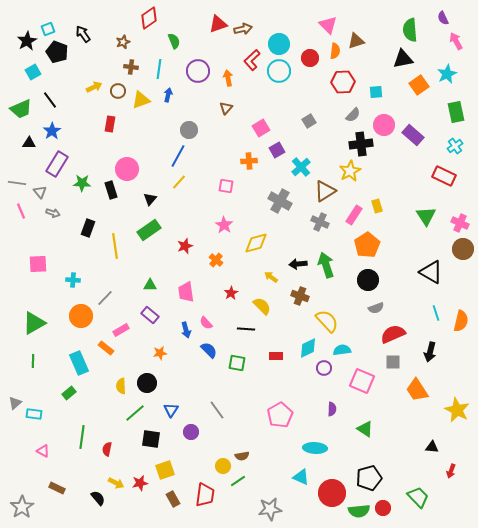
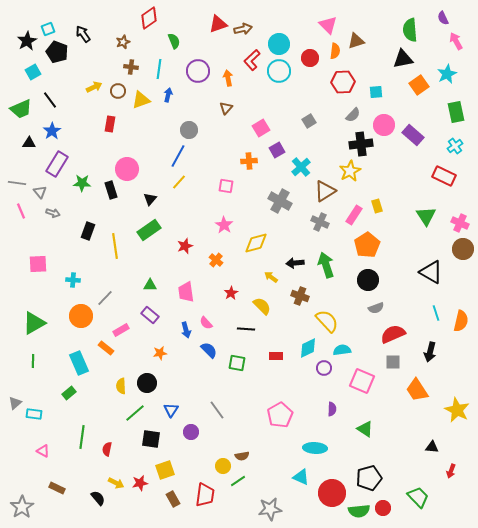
black rectangle at (88, 228): moved 3 px down
black arrow at (298, 264): moved 3 px left, 1 px up
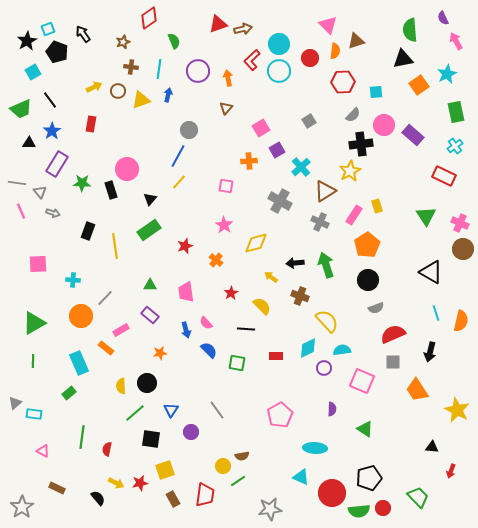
red rectangle at (110, 124): moved 19 px left
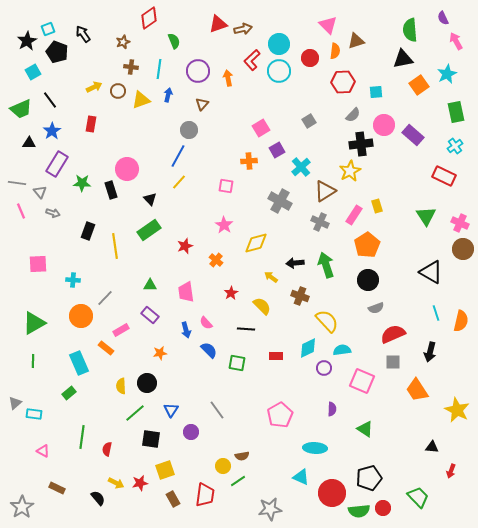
brown triangle at (226, 108): moved 24 px left, 4 px up
black triangle at (150, 199): rotated 24 degrees counterclockwise
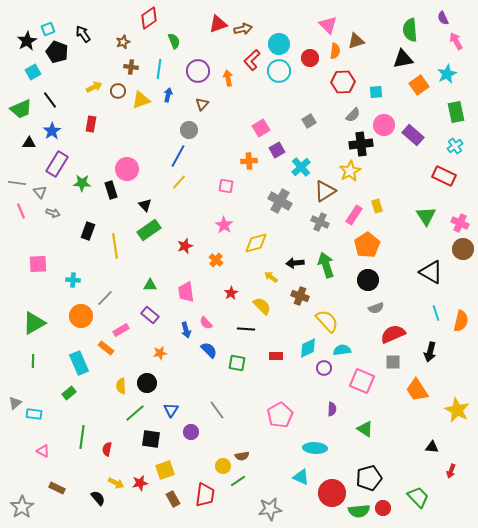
black triangle at (150, 199): moved 5 px left, 6 px down
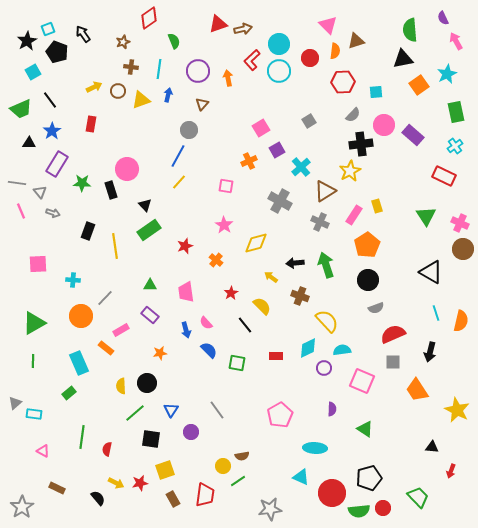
orange cross at (249, 161): rotated 21 degrees counterclockwise
black line at (246, 329): moved 1 px left, 4 px up; rotated 48 degrees clockwise
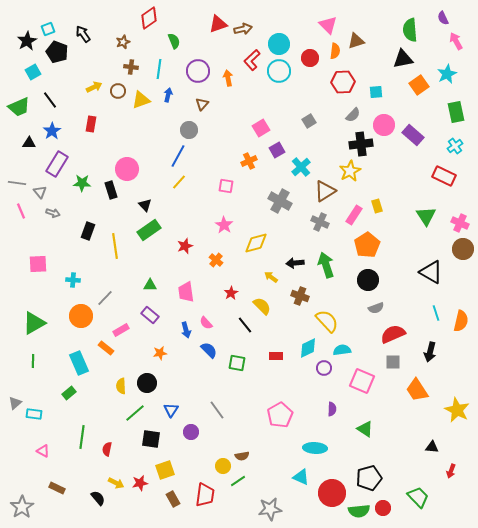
green trapezoid at (21, 109): moved 2 px left, 2 px up
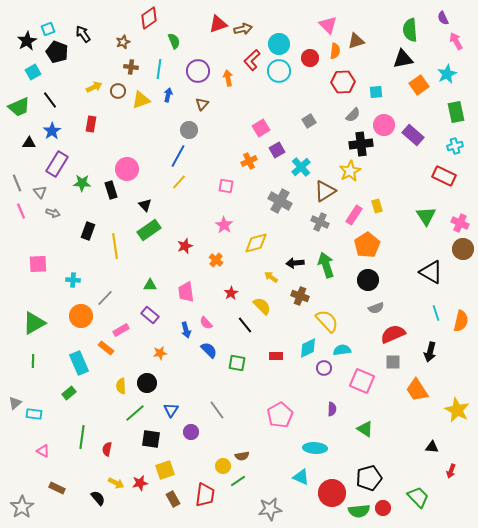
cyan cross at (455, 146): rotated 21 degrees clockwise
gray line at (17, 183): rotated 60 degrees clockwise
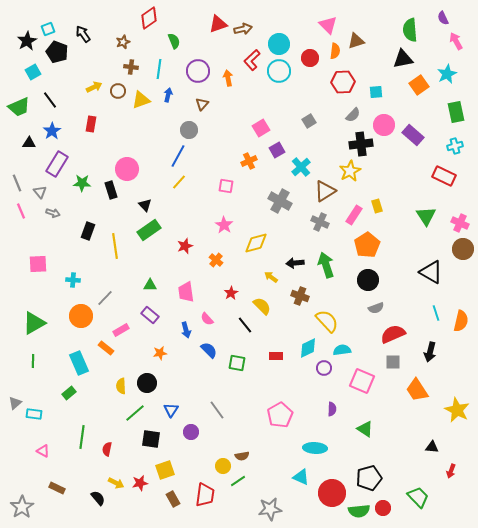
pink semicircle at (206, 323): moved 1 px right, 4 px up
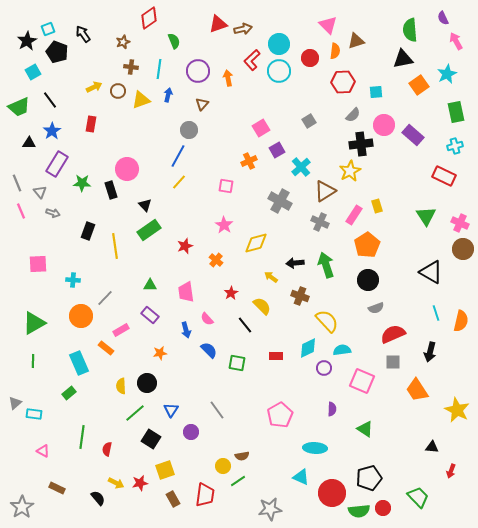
black square at (151, 439): rotated 24 degrees clockwise
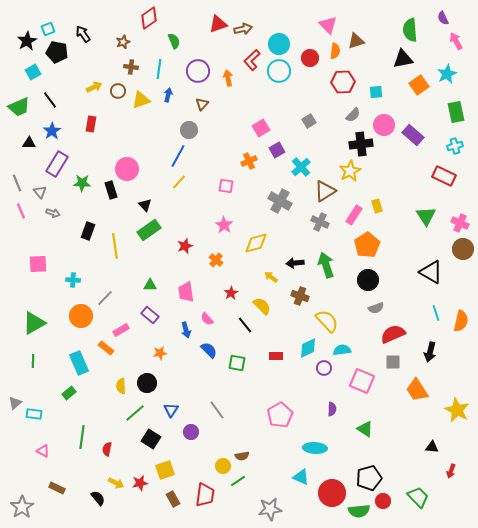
black pentagon at (57, 52): rotated 10 degrees counterclockwise
red circle at (383, 508): moved 7 px up
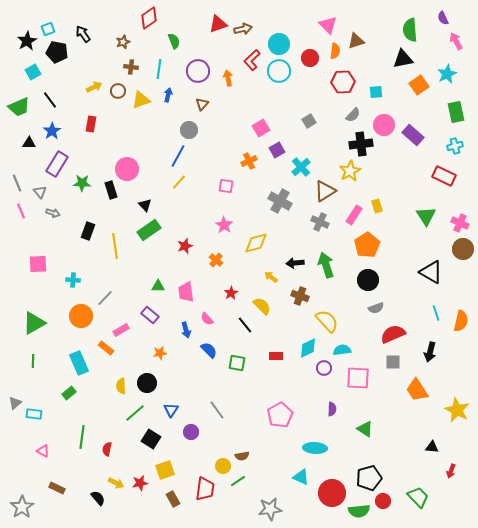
green triangle at (150, 285): moved 8 px right, 1 px down
pink square at (362, 381): moved 4 px left, 3 px up; rotated 20 degrees counterclockwise
red trapezoid at (205, 495): moved 6 px up
